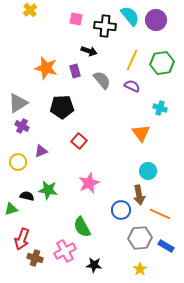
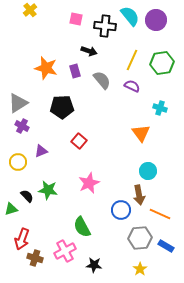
black semicircle: rotated 32 degrees clockwise
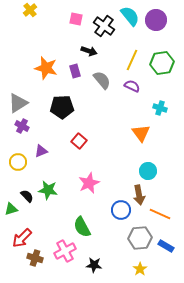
black cross: moved 1 px left; rotated 30 degrees clockwise
red arrow: moved 1 px up; rotated 25 degrees clockwise
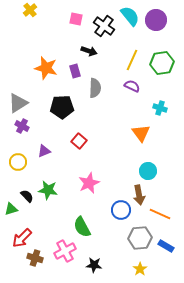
gray semicircle: moved 7 px left, 8 px down; rotated 42 degrees clockwise
purple triangle: moved 3 px right
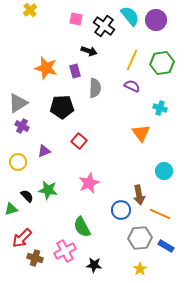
cyan circle: moved 16 px right
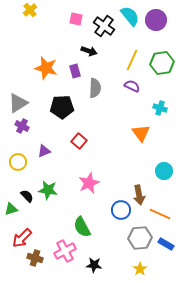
blue rectangle: moved 2 px up
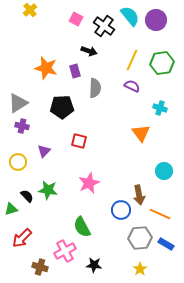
pink square: rotated 16 degrees clockwise
purple cross: rotated 16 degrees counterclockwise
red square: rotated 28 degrees counterclockwise
purple triangle: rotated 24 degrees counterclockwise
brown cross: moved 5 px right, 9 px down
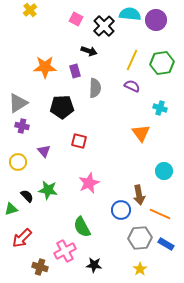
cyan semicircle: moved 2 px up; rotated 45 degrees counterclockwise
black cross: rotated 10 degrees clockwise
orange star: moved 1 px left, 1 px up; rotated 15 degrees counterclockwise
purple triangle: rotated 24 degrees counterclockwise
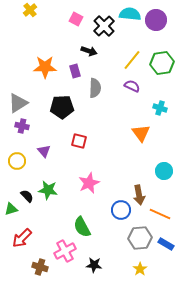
yellow line: rotated 15 degrees clockwise
yellow circle: moved 1 px left, 1 px up
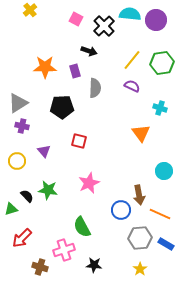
pink cross: moved 1 px left, 1 px up; rotated 10 degrees clockwise
